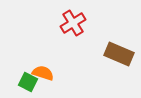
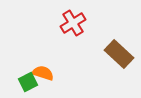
brown rectangle: rotated 20 degrees clockwise
green square: rotated 36 degrees clockwise
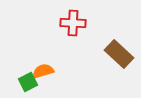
red cross: rotated 35 degrees clockwise
orange semicircle: moved 2 px up; rotated 35 degrees counterclockwise
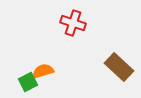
red cross: rotated 15 degrees clockwise
brown rectangle: moved 13 px down
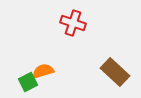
brown rectangle: moved 4 px left, 5 px down
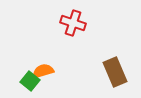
brown rectangle: rotated 24 degrees clockwise
green square: moved 2 px right, 1 px up; rotated 24 degrees counterclockwise
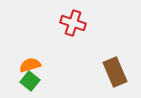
orange semicircle: moved 13 px left, 6 px up
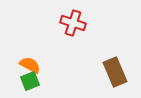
orange semicircle: rotated 45 degrees clockwise
green square: rotated 30 degrees clockwise
